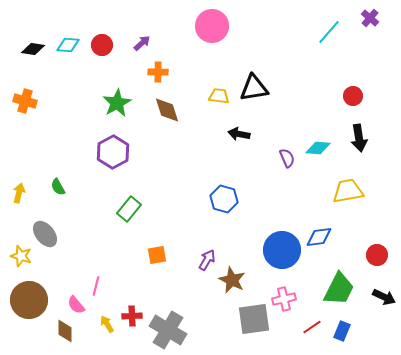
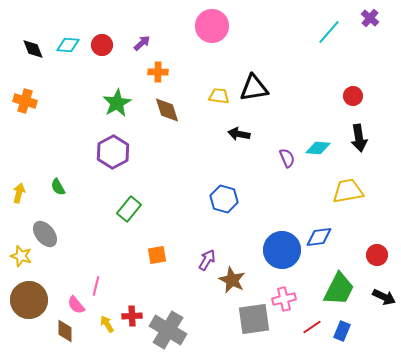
black diamond at (33, 49): rotated 60 degrees clockwise
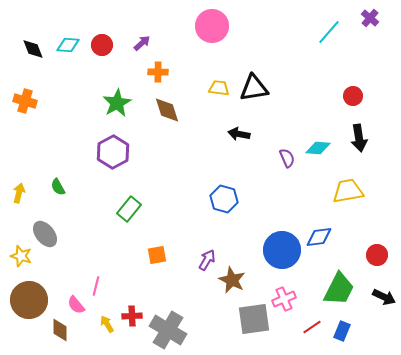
yellow trapezoid at (219, 96): moved 8 px up
pink cross at (284, 299): rotated 10 degrees counterclockwise
brown diamond at (65, 331): moved 5 px left, 1 px up
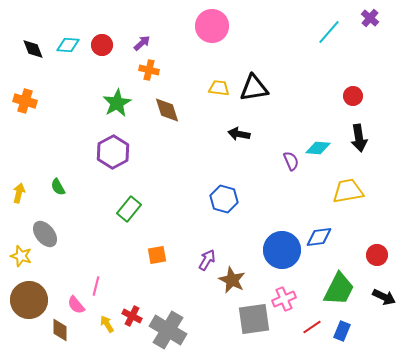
orange cross at (158, 72): moved 9 px left, 2 px up; rotated 12 degrees clockwise
purple semicircle at (287, 158): moved 4 px right, 3 px down
red cross at (132, 316): rotated 30 degrees clockwise
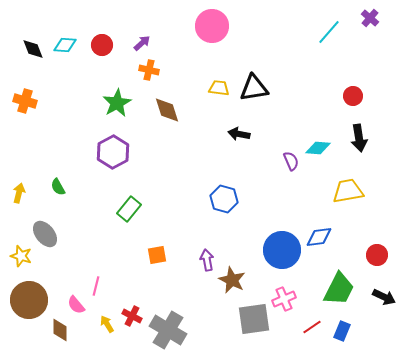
cyan diamond at (68, 45): moved 3 px left
purple arrow at (207, 260): rotated 40 degrees counterclockwise
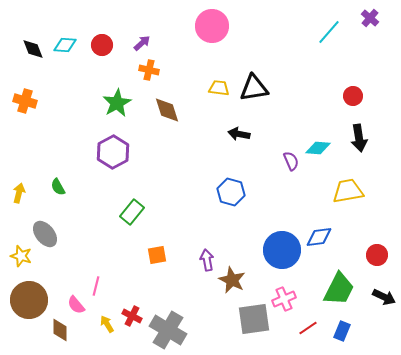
blue hexagon at (224, 199): moved 7 px right, 7 px up
green rectangle at (129, 209): moved 3 px right, 3 px down
red line at (312, 327): moved 4 px left, 1 px down
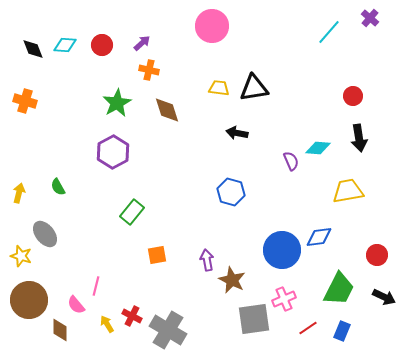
black arrow at (239, 134): moved 2 px left, 1 px up
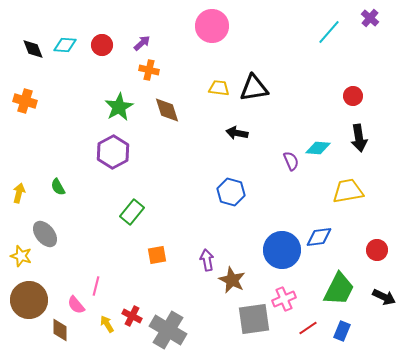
green star at (117, 103): moved 2 px right, 4 px down
red circle at (377, 255): moved 5 px up
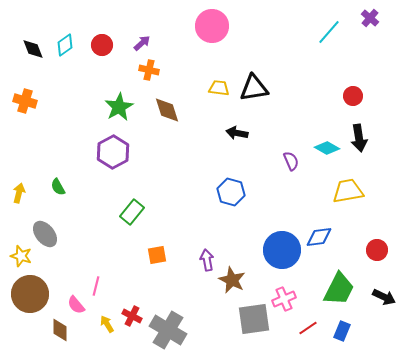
cyan diamond at (65, 45): rotated 40 degrees counterclockwise
cyan diamond at (318, 148): moved 9 px right; rotated 25 degrees clockwise
brown circle at (29, 300): moved 1 px right, 6 px up
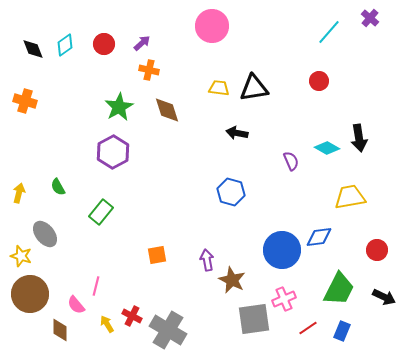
red circle at (102, 45): moved 2 px right, 1 px up
red circle at (353, 96): moved 34 px left, 15 px up
yellow trapezoid at (348, 191): moved 2 px right, 6 px down
green rectangle at (132, 212): moved 31 px left
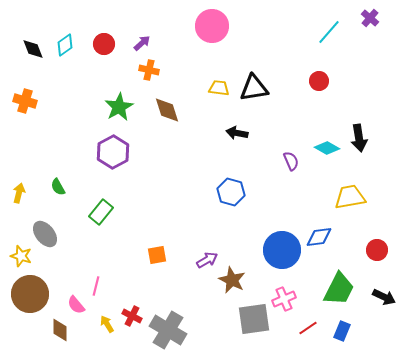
purple arrow at (207, 260): rotated 70 degrees clockwise
